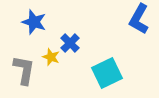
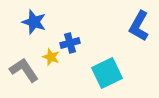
blue L-shape: moved 7 px down
blue cross: rotated 30 degrees clockwise
gray L-shape: rotated 44 degrees counterclockwise
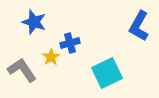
yellow star: rotated 18 degrees clockwise
gray L-shape: moved 2 px left
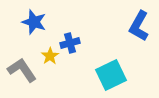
yellow star: moved 1 px left, 1 px up
cyan square: moved 4 px right, 2 px down
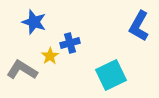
gray L-shape: rotated 24 degrees counterclockwise
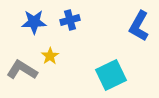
blue star: rotated 20 degrees counterclockwise
blue cross: moved 23 px up
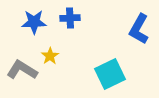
blue cross: moved 2 px up; rotated 12 degrees clockwise
blue L-shape: moved 3 px down
cyan square: moved 1 px left, 1 px up
